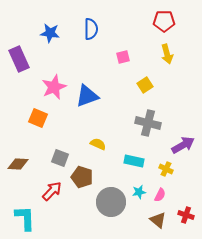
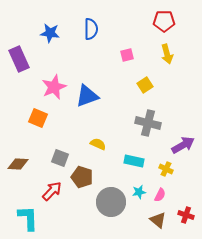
pink square: moved 4 px right, 2 px up
cyan L-shape: moved 3 px right
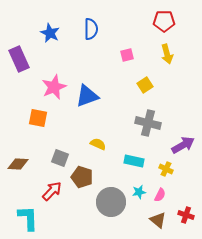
blue star: rotated 18 degrees clockwise
orange square: rotated 12 degrees counterclockwise
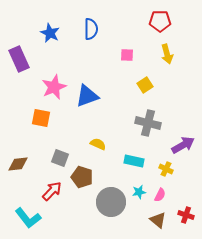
red pentagon: moved 4 px left
pink square: rotated 16 degrees clockwise
orange square: moved 3 px right
brown diamond: rotated 10 degrees counterclockwise
cyan L-shape: rotated 144 degrees clockwise
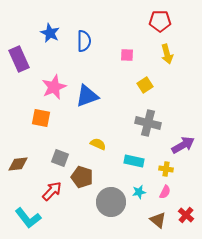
blue semicircle: moved 7 px left, 12 px down
yellow cross: rotated 16 degrees counterclockwise
pink semicircle: moved 5 px right, 3 px up
red cross: rotated 21 degrees clockwise
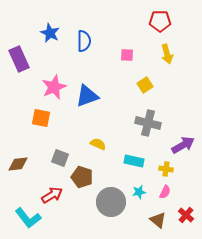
red arrow: moved 4 px down; rotated 15 degrees clockwise
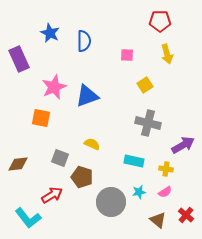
yellow semicircle: moved 6 px left
pink semicircle: rotated 32 degrees clockwise
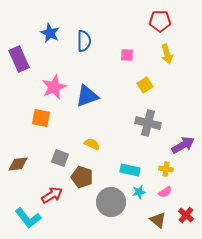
cyan rectangle: moved 4 px left, 9 px down
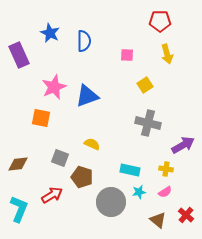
purple rectangle: moved 4 px up
cyan L-shape: moved 9 px left, 9 px up; rotated 120 degrees counterclockwise
